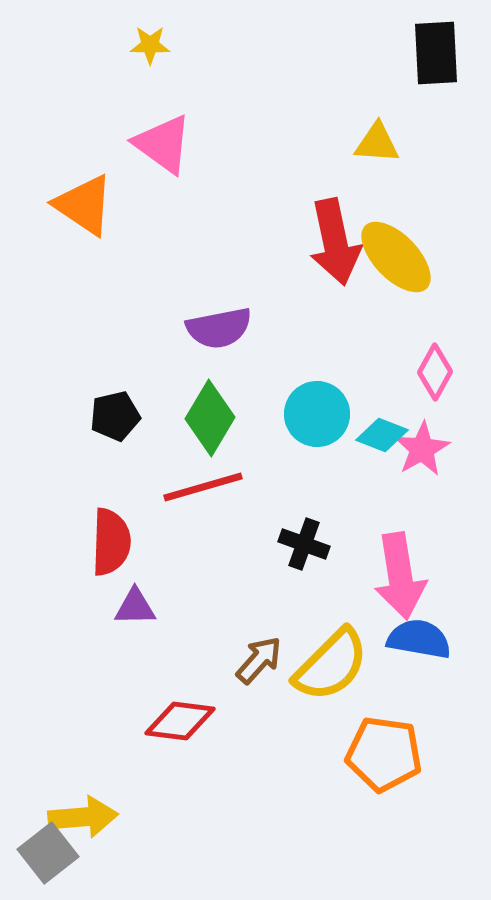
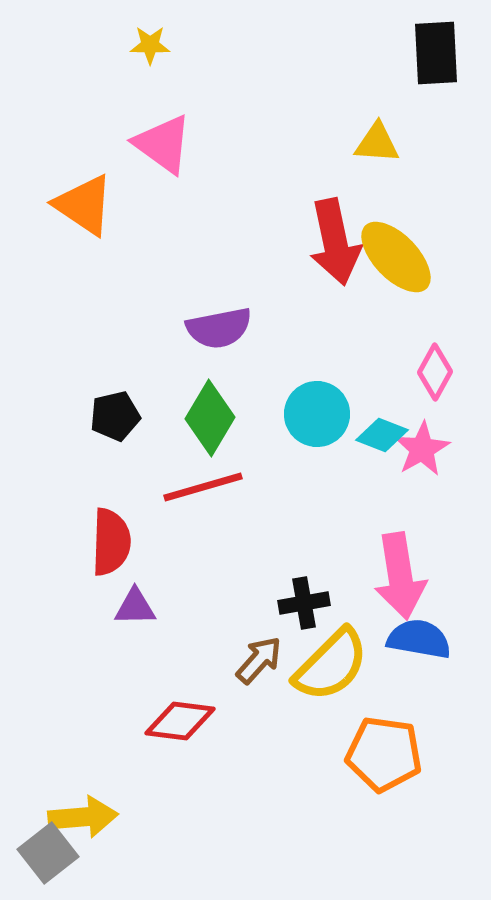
black cross: moved 59 px down; rotated 30 degrees counterclockwise
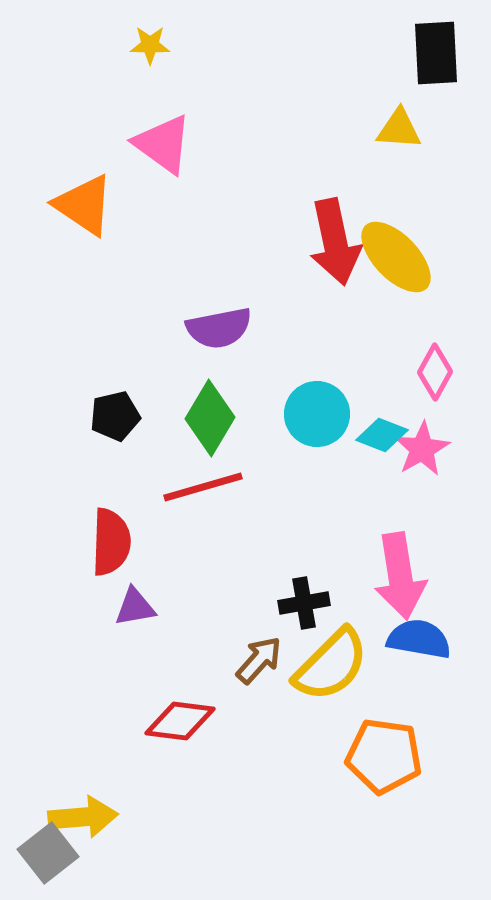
yellow triangle: moved 22 px right, 14 px up
purple triangle: rotated 9 degrees counterclockwise
orange pentagon: moved 2 px down
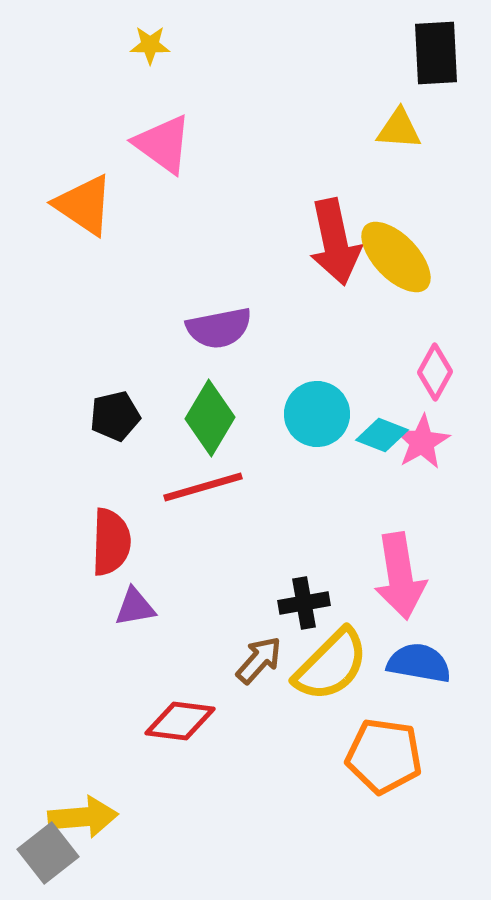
pink star: moved 7 px up
blue semicircle: moved 24 px down
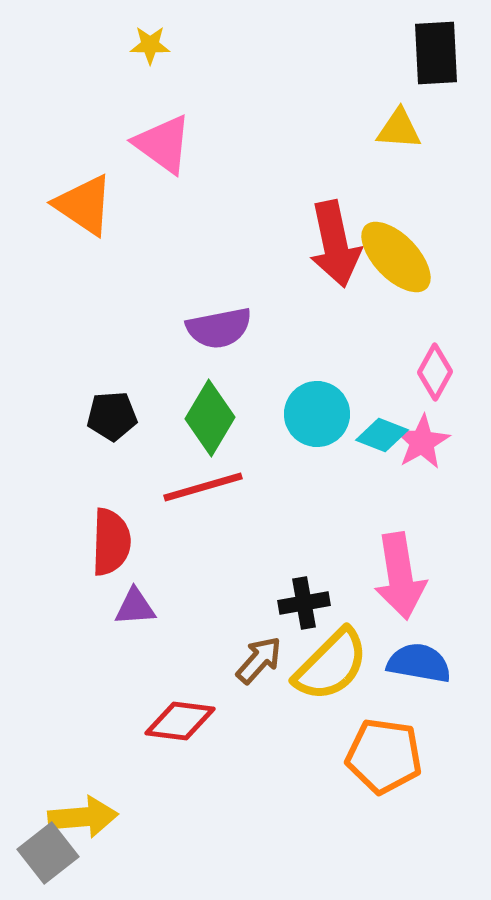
red arrow: moved 2 px down
black pentagon: moved 3 px left; rotated 9 degrees clockwise
purple triangle: rotated 6 degrees clockwise
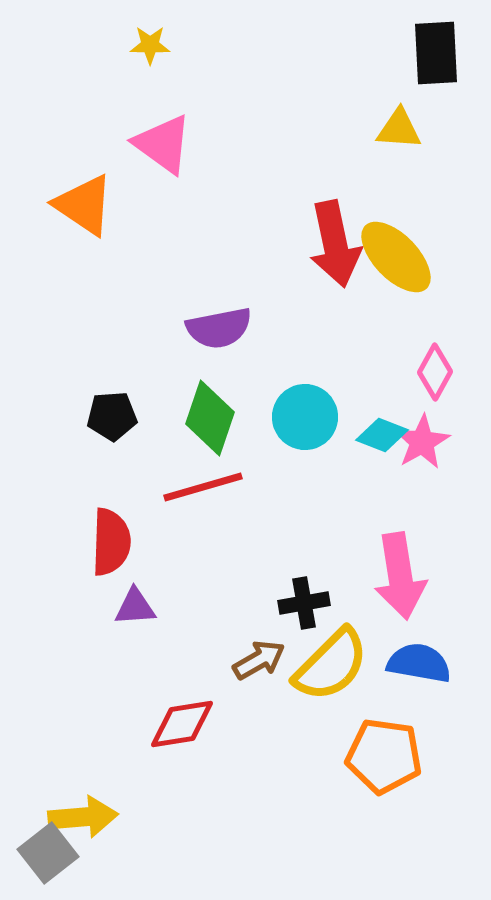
cyan circle: moved 12 px left, 3 px down
green diamond: rotated 12 degrees counterclockwise
brown arrow: rotated 18 degrees clockwise
red diamond: moved 2 px right, 3 px down; rotated 16 degrees counterclockwise
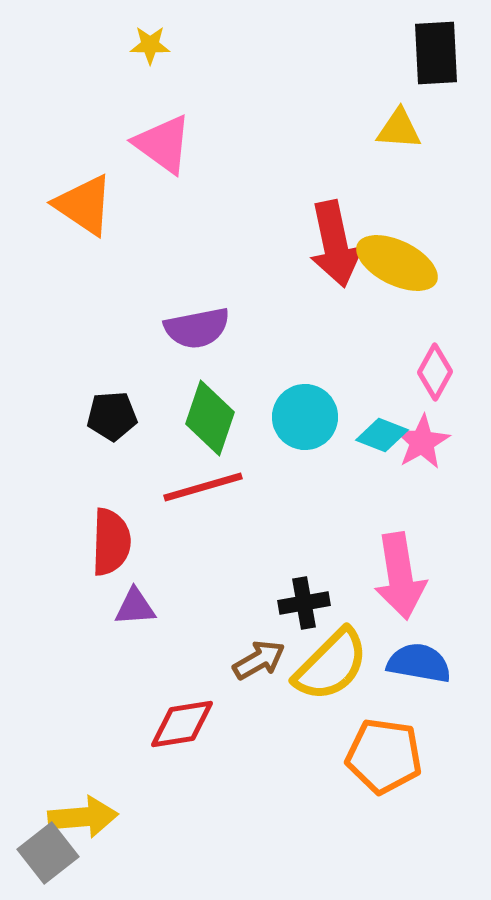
yellow ellipse: moved 1 px right, 6 px down; rotated 20 degrees counterclockwise
purple semicircle: moved 22 px left
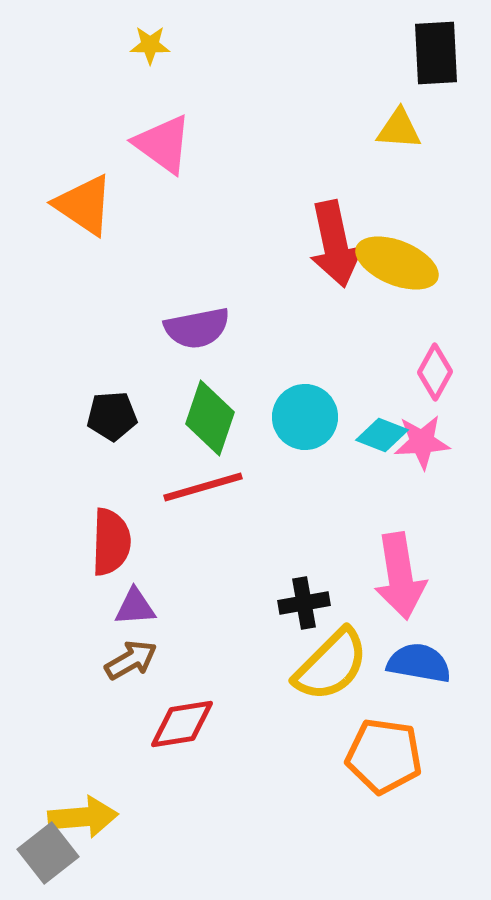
yellow ellipse: rotated 4 degrees counterclockwise
pink star: rotated 26 degrees clockwise
brown arrow: moved 128 px left
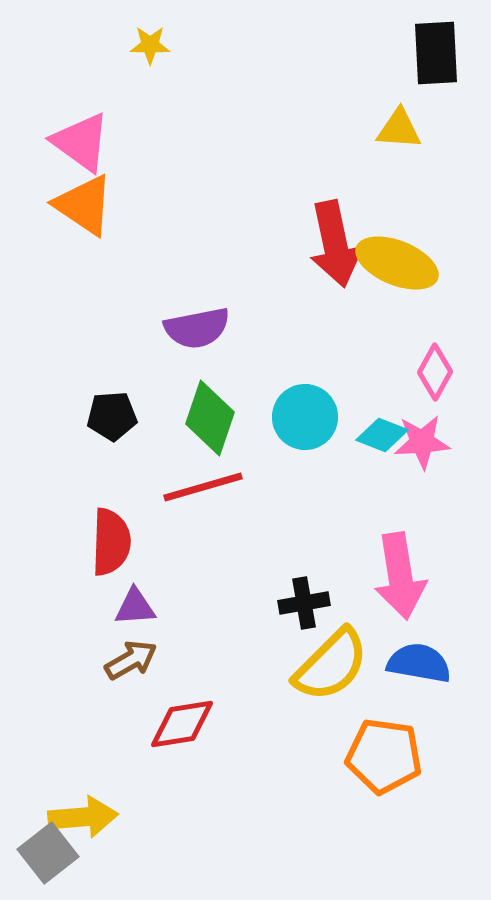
pink triangle: moved 82 px left, 2 px up
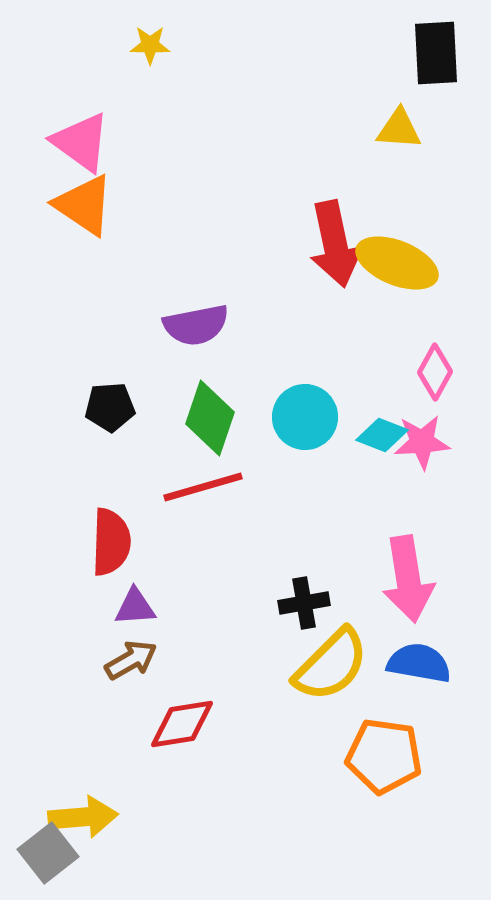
purple semicircle: moved 1 px left, 3 px up
black pentagon: moved 2 px left, 9 px up
pink arrow: moved 8 px right, 3 px down
